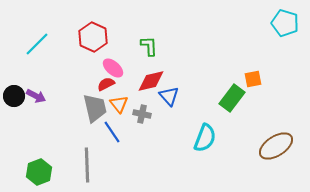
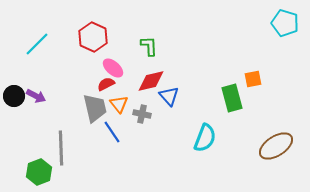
green rectangle: rotated 52 degrees counterclockwise
gray line: moved 26 px left, 17 px up
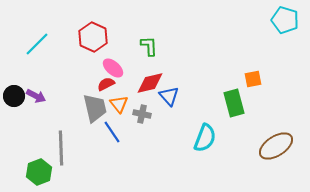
cyan pentagon: moved 3 px up
red diamond: moved 1 px left, 2 px down
green rectangle: moved 2 px right, 5 px down
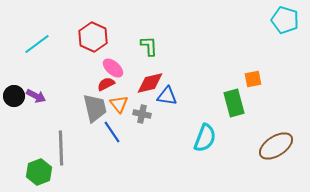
cyan line: rotated 8 degrees clockwise
blue triangle: moved 2 px left; rotated 40 degrees counterclockwise
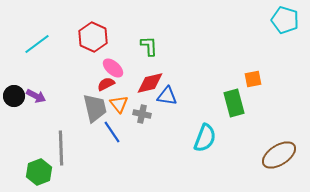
brown ellipse: moved 3 px right, 9 px down
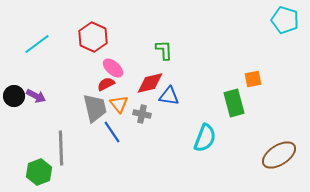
green L-shape: moved 15 px right, 4 px down
blue triangle: moved 2 px right
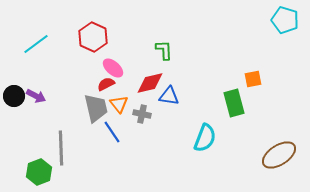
cyan line: moved 1 px left
gray trapezoid: moved 1 px right
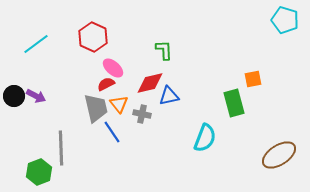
blue triangle: rotated 20 degrees counterclockwise
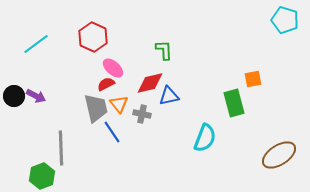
green hexagon: moved 3 px right, 4 px down
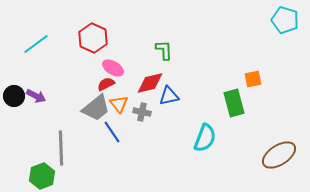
red hexagon: moved 1 px down
pink ellipse: rotated 10 degrees counterclockwise
gray trapezoid: rotated 64 degrees clockwise
gray cross: moved 2 px up
